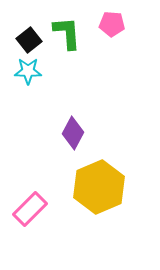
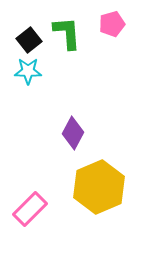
pink pentagon: rotated 20 degrees counterclockwise
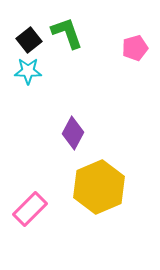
pink pentagon: moved 23 px right, 24 px down
green L-shape: rotated 15 degrees counterclockwise
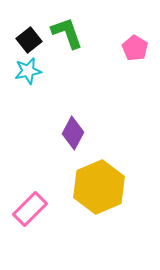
pink pentagon: rotated 25 degrees counterclockwise
cyan star: rotated 12 degrees counterclockwise
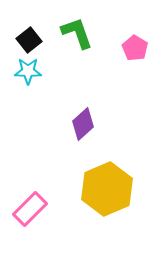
green L-shape: moved 10 px right
cyan star: rotated 12 degrees clockwise
purple diamond: moved 10 px right, 9 px up; rotated 20 degrees clockwise
yellow hexagon: moved 8 px right, 2 px down
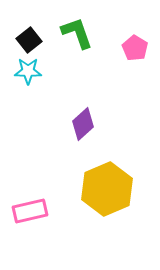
pink rectangle: moved 2 px down; rotated 32 degrees clockwise
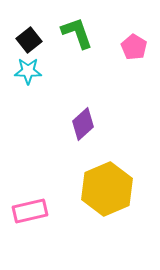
pink pentagon: moved 1 px left, 1 px up
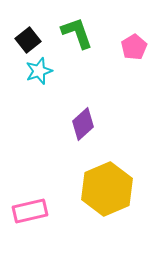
black square: moved 1 px left
pink pentagon: rotated 10 degrees clockwise
cyan star: moved 11 px right; rotated 20 degrees counterclockwise
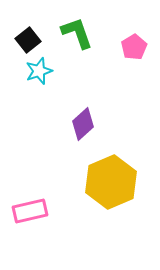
yellow hexagon: moved 4 px right, 7 px up
